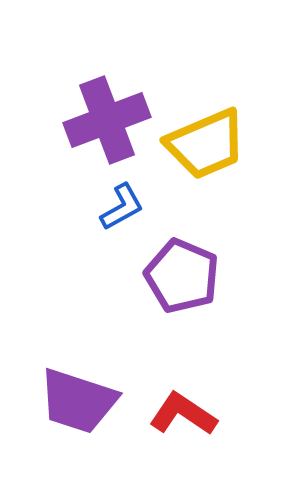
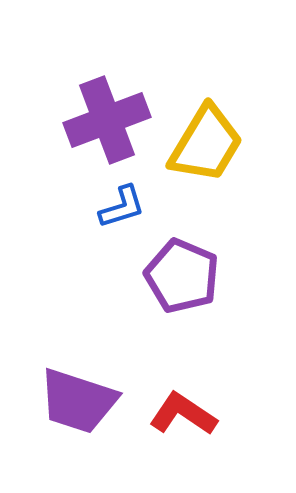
yellow trapezoid: rotated 36 degrees counterclockwise
blue L-shape: rotated 12 degrees clockwise
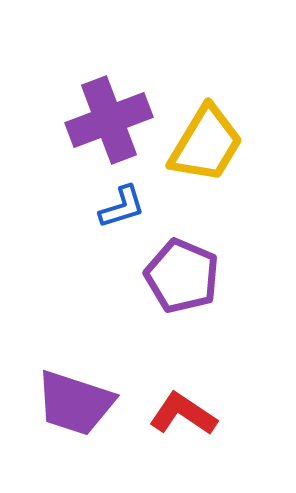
purple cross: moved 2 px right
purple trapezoid: moved 3 px left, 2 px down
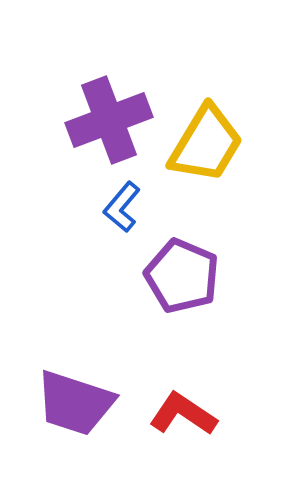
blue L-shape: rotated 147 degrees clockwise
